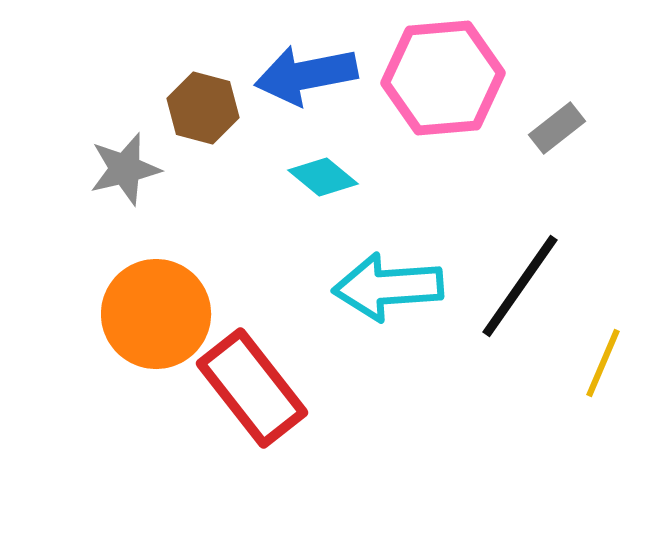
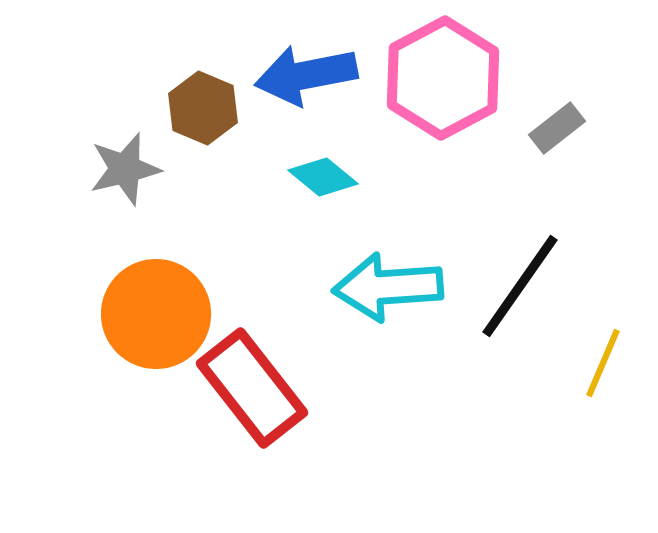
pink hexagon: rotated 23 degrees counterclockwise
brown hexagon: rotated 8 degrees clockwise
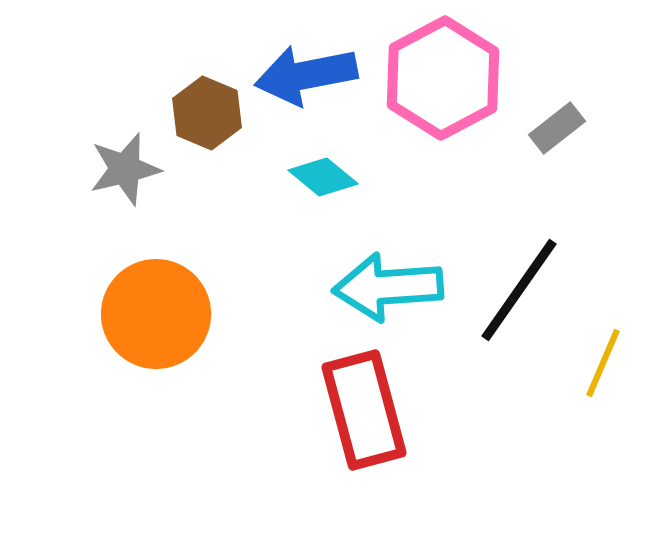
brown hexagon: moved 4 px right, 5 px down
black line: moved 1 px left, 4 px down
red rectangle: moved 112 px right, 22 px down; rotated 23 degrees clockwise
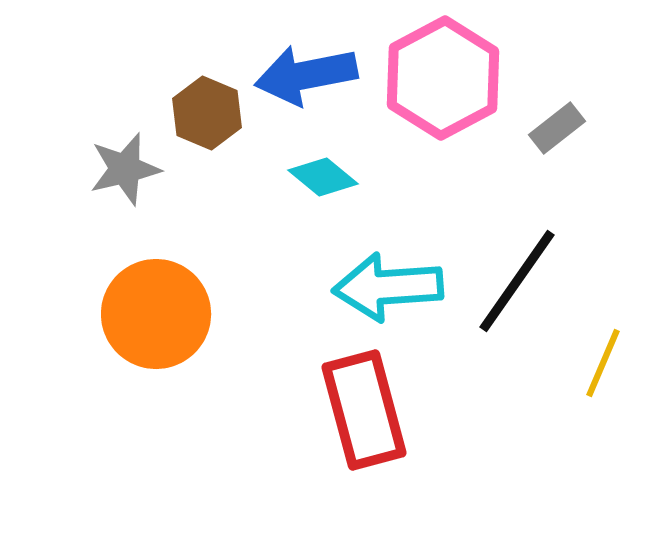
black line: moved 2 px left, 9 px up
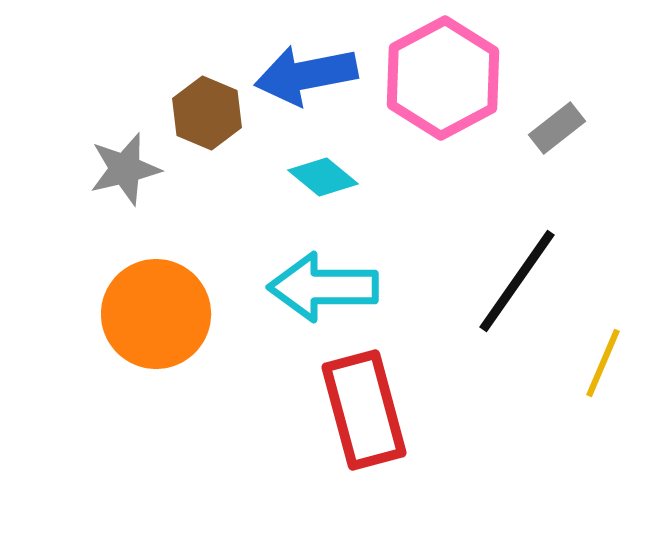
cyan arrow: moved 65 px left; rotated 4 degrees clockwise
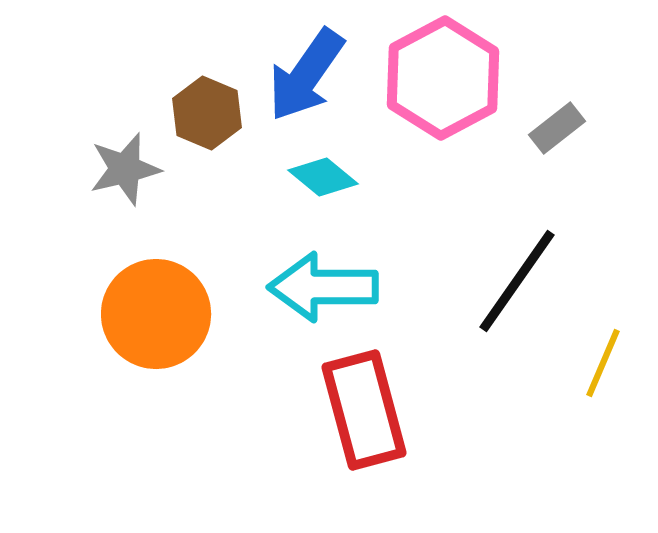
blue arrow: rotated 44 degrees counterclockwise
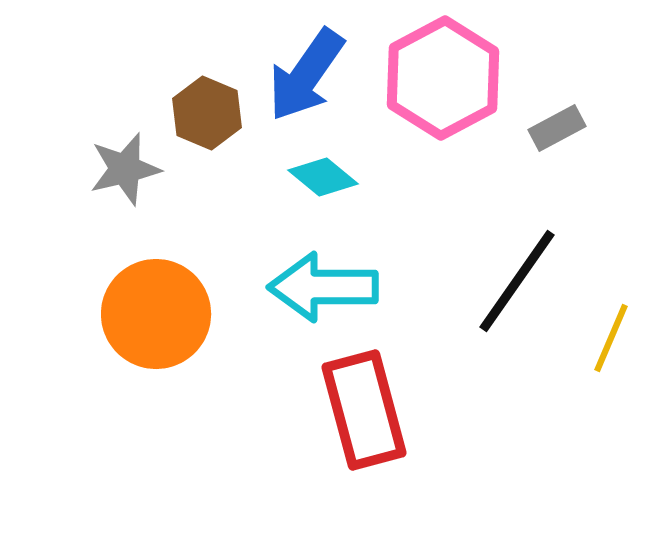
gray rectangle: rotated 10 degrees clockwise
yellow line: moved 8 px right, 25 px up
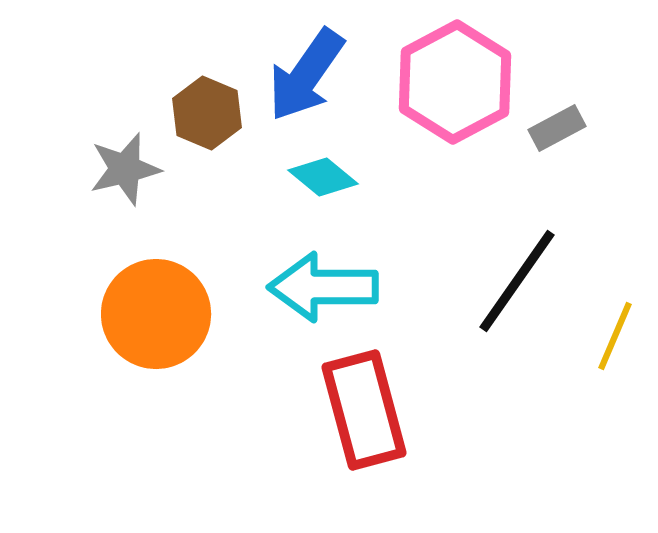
pink hexagon: moved 12 px right, 4 px down
yellow line: moved 4 px right, 2 px up
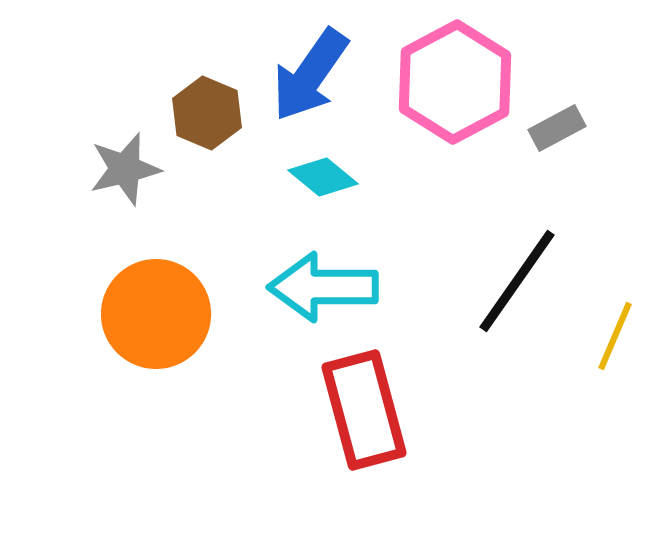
blue arrow: moved 4 px right
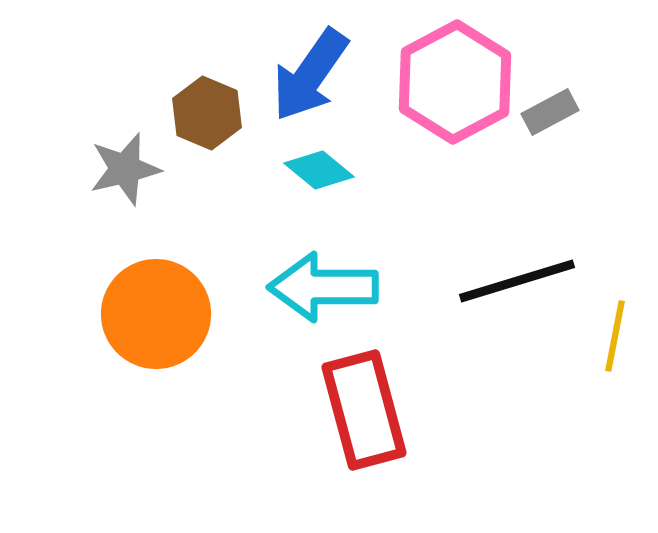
gray rectangle: moved 7 px left, 16 px up
cyan diamond: moved 4 px left, 7 px up
black line: rotated 38 degrees clockwise
yellow line: rotated 12 degrees counterclockwise
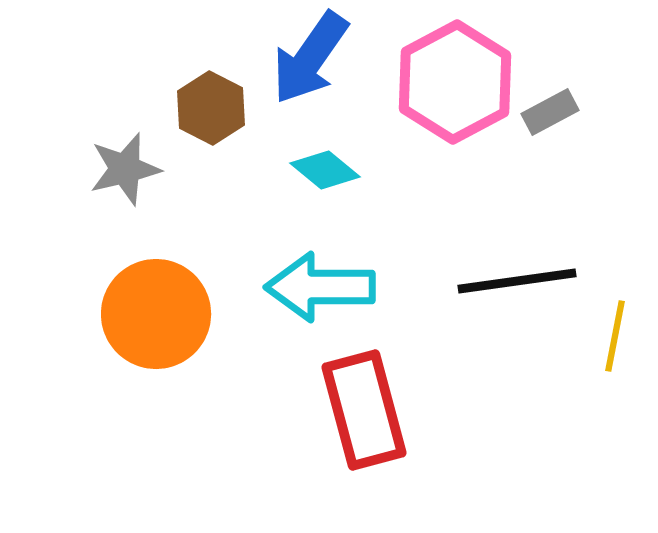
blue arrow: moved 17 px up
brown hexagon: moved 4 px right, 5 px up; rotated 4 degrees clockwise
cyan diamond: moved 6 px right
black line: rotated 9 degrees clockwise
cyan arrow: moved 3 px left
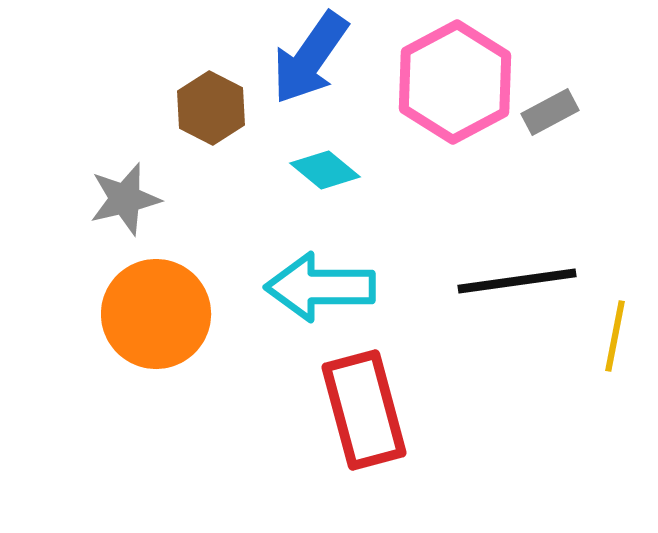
gray star: moved 30 px down
